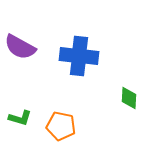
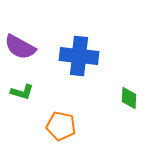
green L-shape: moved 2 px right, 26 px up
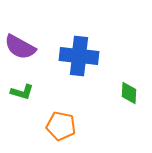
green diamond: moved 5 px up
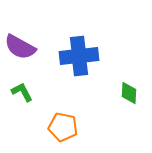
blue cross: rotated 12 degrees counterclockwise
green L-shape: rotated 135 degrees counterclockwise
orange pentagon: moved 2 px right, 1 px down
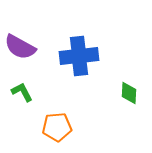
orange pentagon: moved 6 px left; rotated 16 degrees counterclockwise
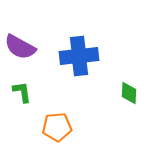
green L-shape: rotated 20 degrees clockwise
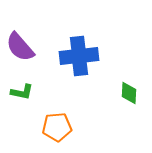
purple semicircle: rotated 20 degrees clockwise
green L-shape: rotated 110 degrees clockwise
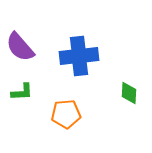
green L-shape: rotated 15 degrees counterclockwise
orange pentagon: moved 9 px right, 13 px up
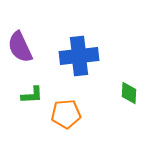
purple semicircle: rotated 16 degrees clockwise
green L-shape: moved 10 px right, 3 px down
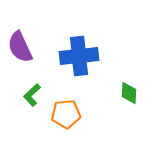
green L-shape: rotated 140 degrees clockwise
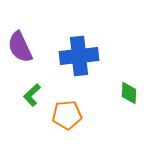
orange pentagon: moved 1 px right, 1 px down
